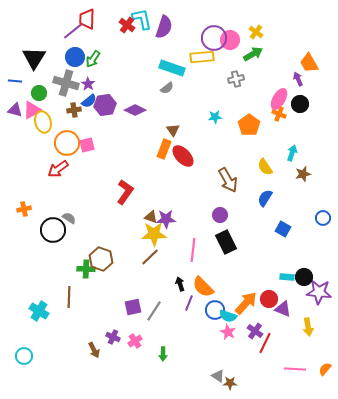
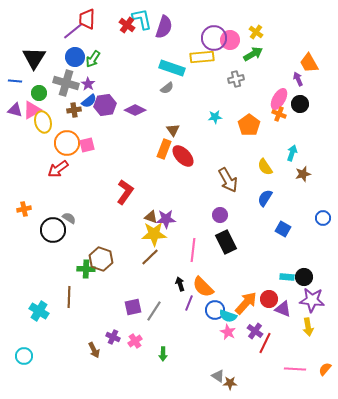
purple star at (319, 292): moved 7 px left, 8 px down
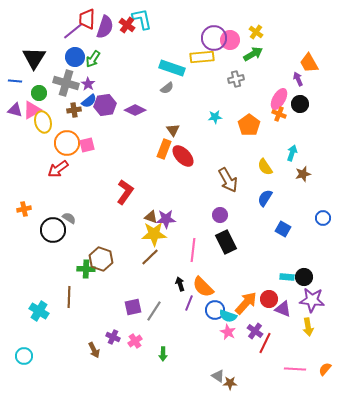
purple semicircle at (164, 27): moved 59 px left
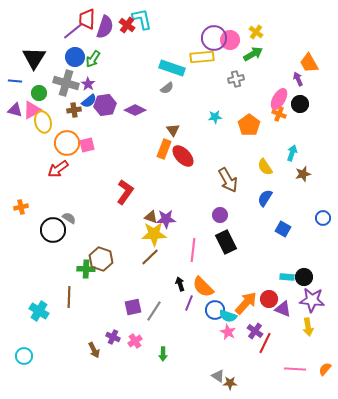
orange cross at (24, 209): moved 3 px left, 2 px up
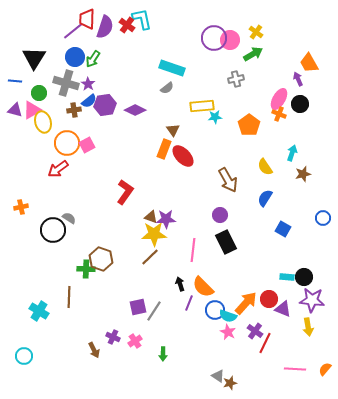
yellow rectangle at (202, 57): moved 49 px down
pink square at (87, 145): rotated 14 degrees counterclockwise
purple square at (133, 307): moved 5 px right
brown star at (230, 383): rotated 16 degrees counterclockwise
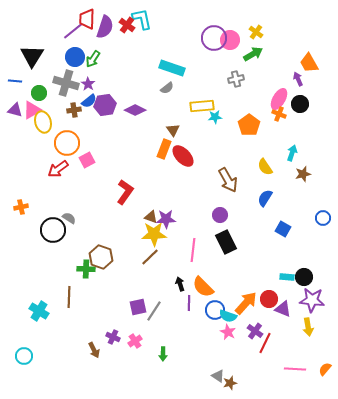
black triangle at (34, 58): moved 2 px left, 2 px up
pink square at (87, 145): moved 15 px down
brown hexagon at (101, 259): moved 2 px up
purple line at (189, 303): rotated 21 degrees counterclockwise
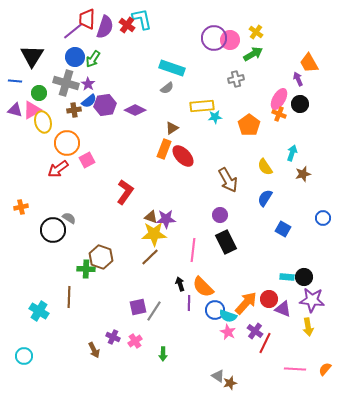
brown triangle at (173, 130): moved 1 px left, 2 px up; rotated 32 degrees clockwise
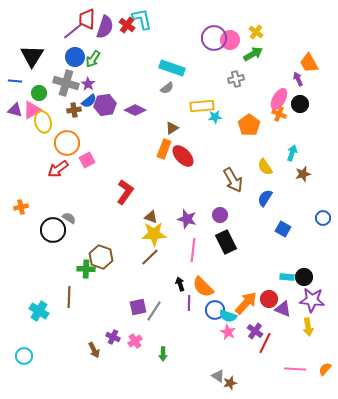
brown arrow at (228, 180): moved 5 px right
purple star at (166, 219): moved 21 px right; rotated 18 degrees clockwise
